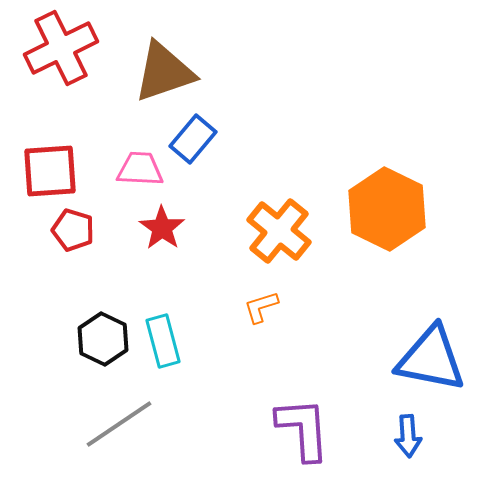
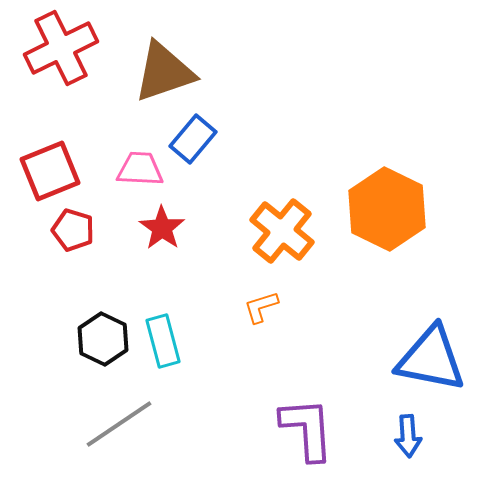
red square: rotated 18 degrees counterclockwise
orange cross: moved 3 px right
purple L-shape: moved 4 px right
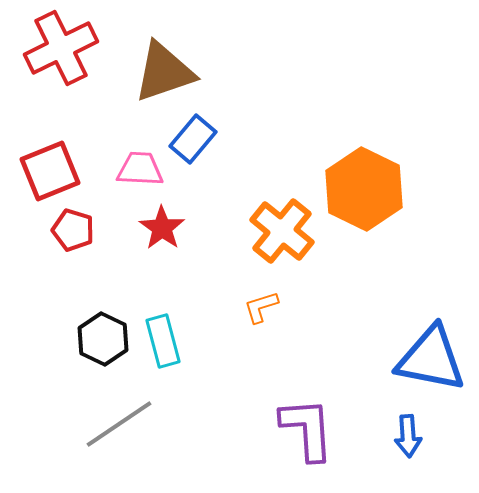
orange hexagon: moved 23 px left, 20 px up
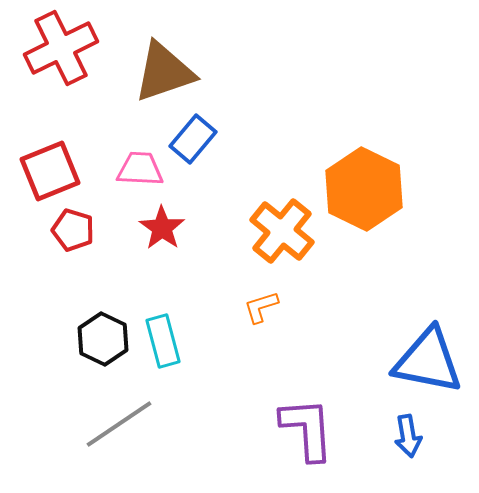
blue triangle: moved 3 px left, 2 px down
blue arrow: rotated 6 degrees counterclockwise
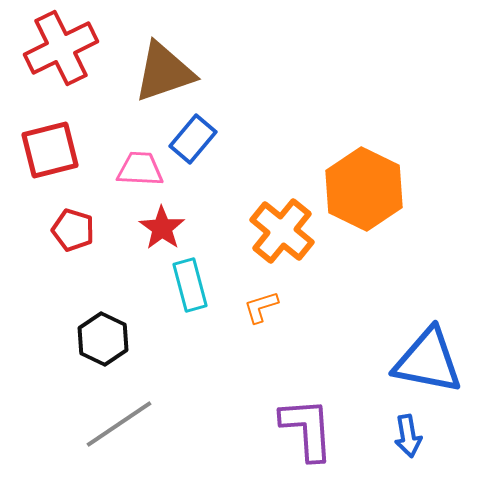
red square: moved 21 px up; rotated 8 degrees clockwise
cyan rectangle: moved 27 px right, 56 px up
